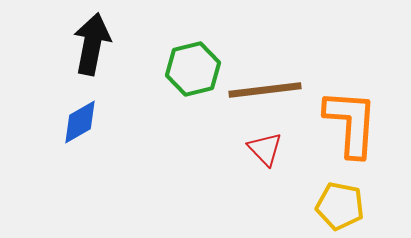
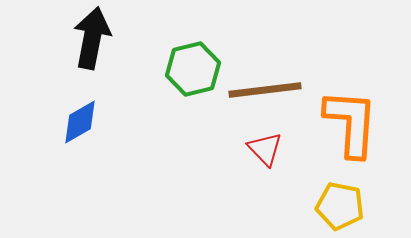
black arrow: moved 6 px up
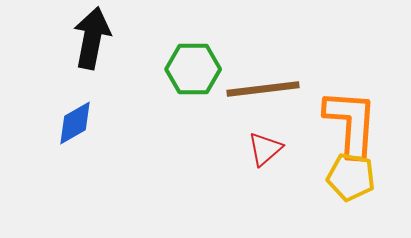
green hexagon: rotated 14 degrees clockwise
brown line: moved 2 px left, 1 px up
blue diamond: moved 5 px left, 1 px down
red triangle: rotated 33 degrees clockwise
yellow pentagon: moved 11 px right, 29 px up
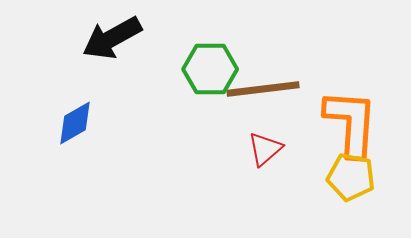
black arrow: moved 20 px right; rotated 130 degrees counterclockwise
green hexagon: moved 17 px right
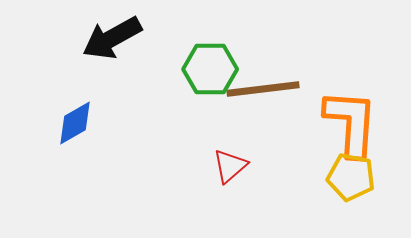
red triangle: moved 35 px left, 17 px down
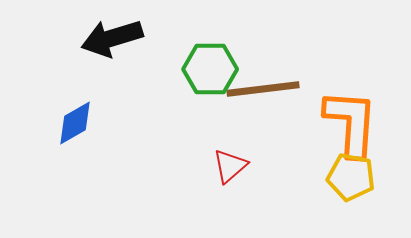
black arrow: rotated 12 degrees clockwise
